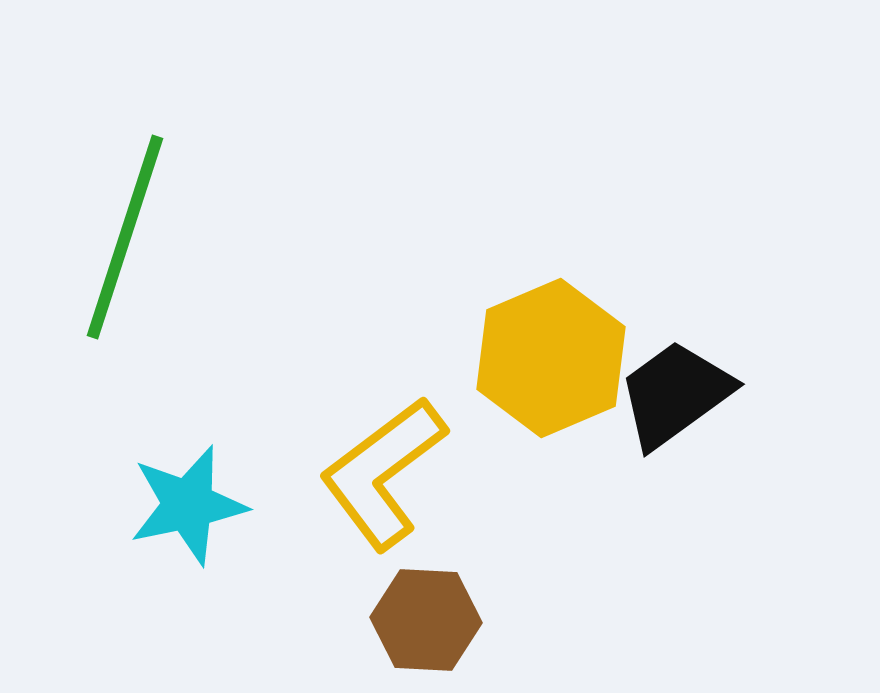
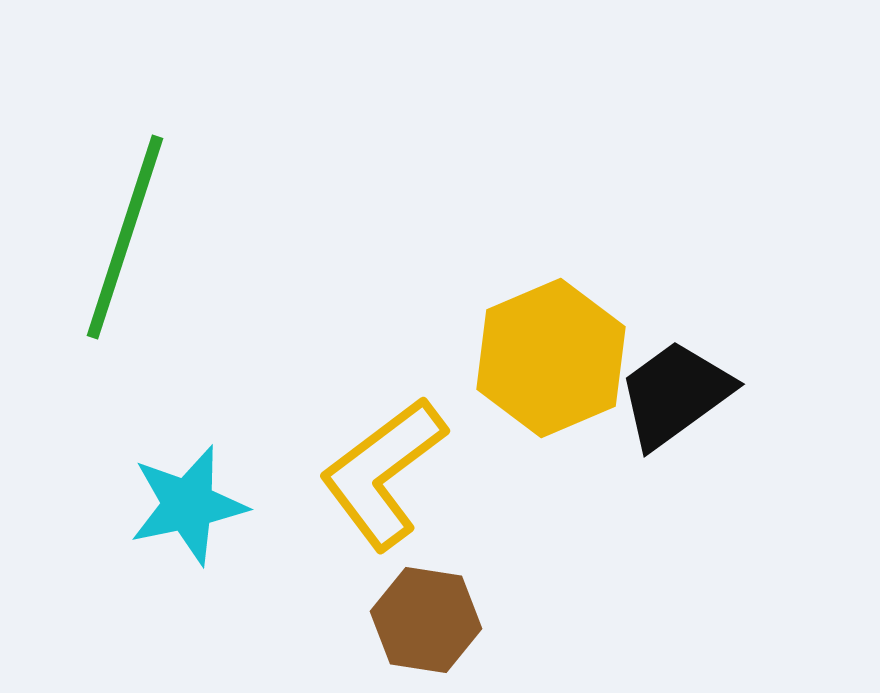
brown hexagon: rotated 6 degrees clockwise
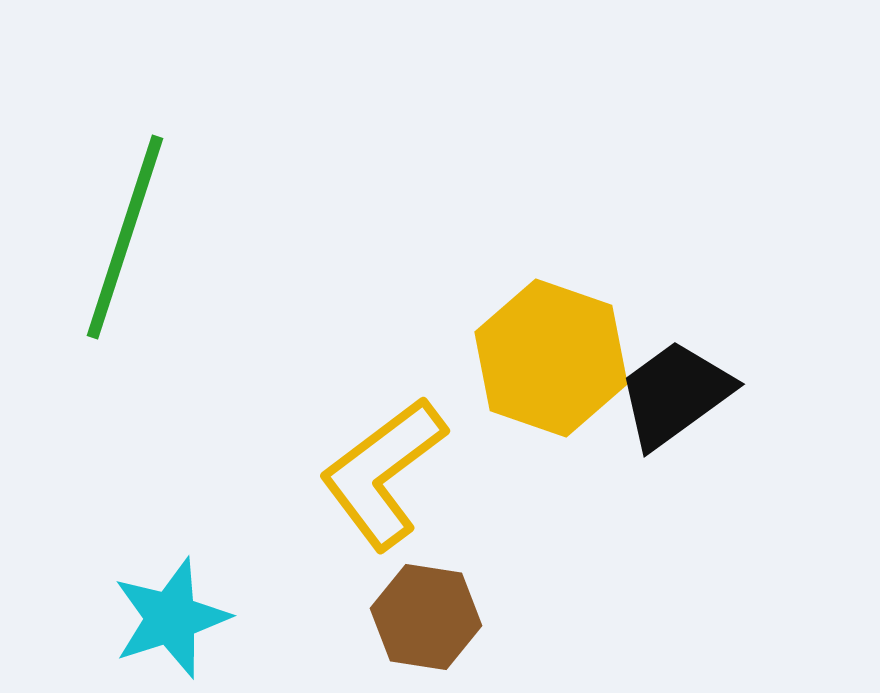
yellow hexagon: rotated 18 degrees counterclockwise
cyan star: moved 17 px left, 113 px down; rotated 6 degrees counterclockwise
brown hexagon: moved 3 px up
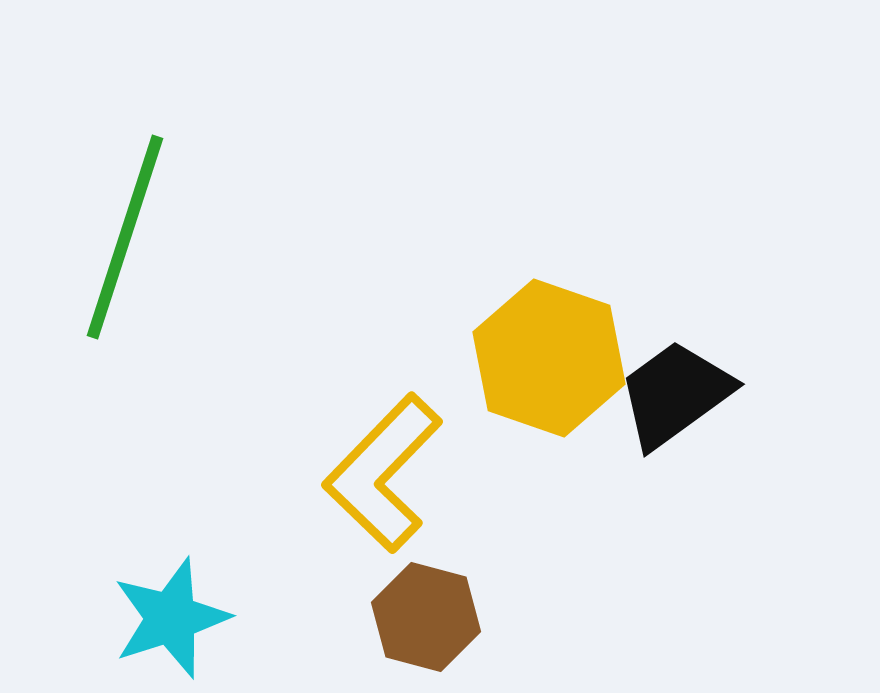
yellow hexagon: moved 2 px left
yellow L-shape: rotated 9 degrees counterclockwise
brown hexagon: rotated 6 degrees clockwise
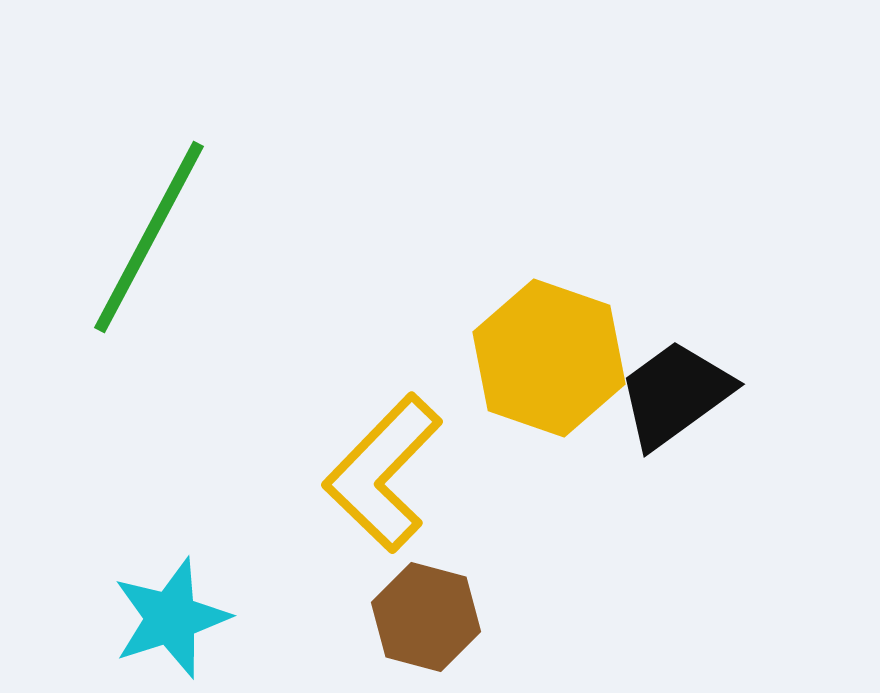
green line: moved 24 px right; rotated 10 degrees clockwise
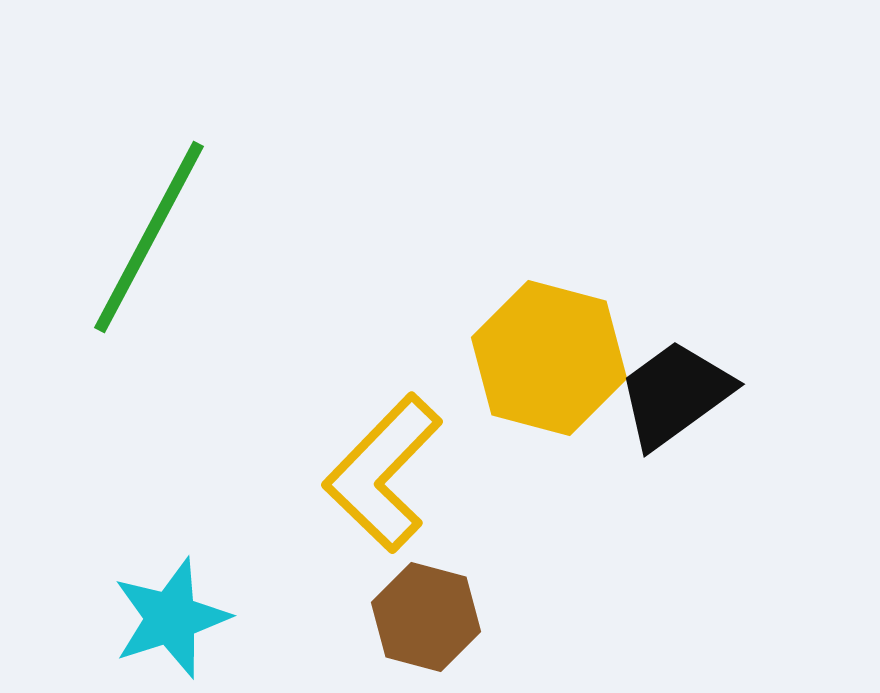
yellow hexagon: rotated 4 degrees counterclockwise
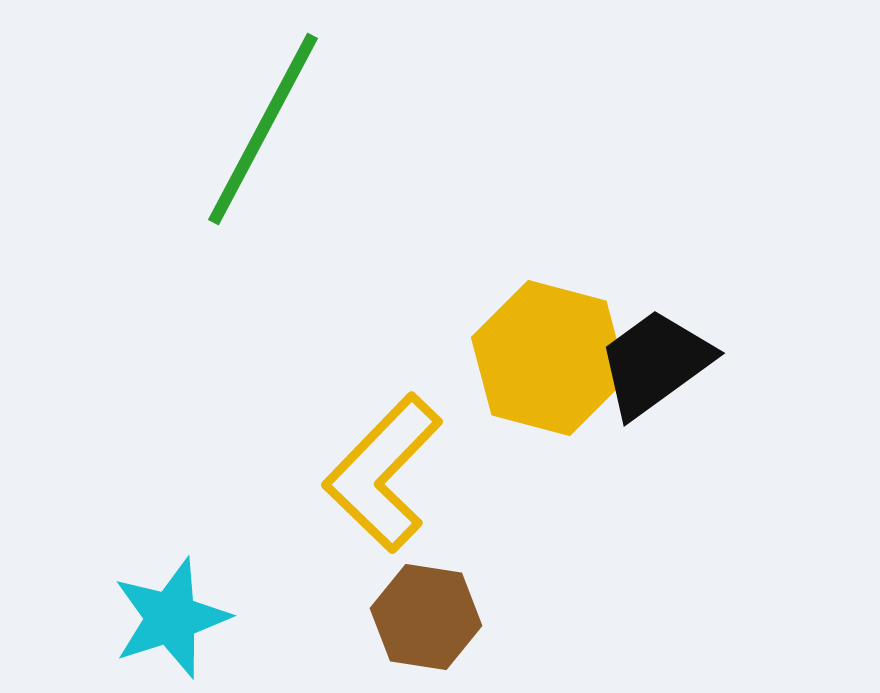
green line: moved 114 px right, 108 px up
black trapezoid: moved 20 px left, 31 px up
brown hexagon: rotated 6 degrees counterclockwise
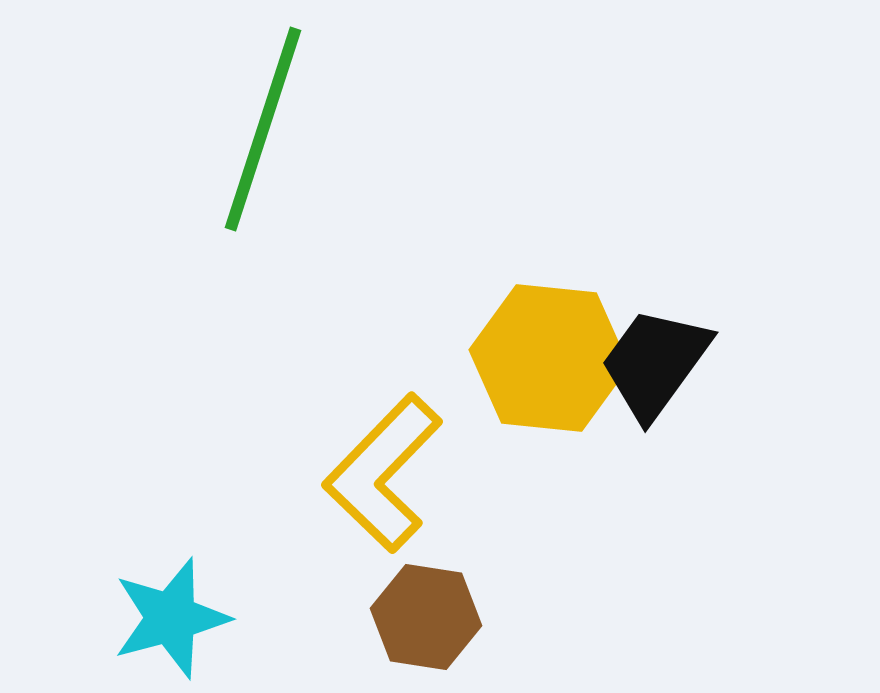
green line: rotated 10 degrees counterclockwise
yellow hexagon: rotated 9 degrees counterclockwise
black trapezoid: rotated 18 degrees counterclockwise
cyan star: rotated 3 degrees clockwise
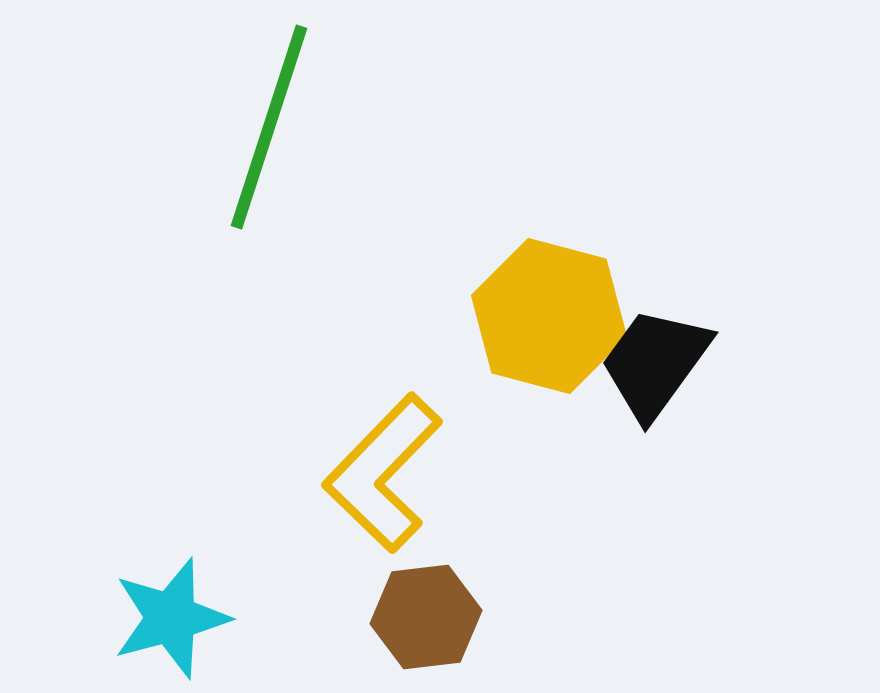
green line: moved 6 px right, 2 px up
yellow hexagon: moved 42 px up; rotated 9 degrees clockwise
brown hexagon: rotated 16 degrees counterclockwise
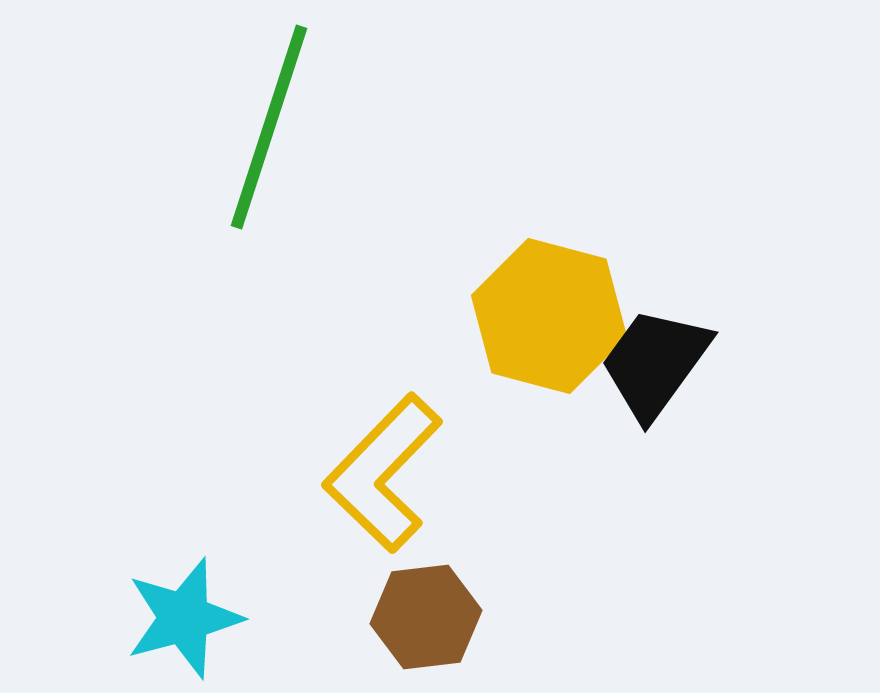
cyan star: moved 13 px right
